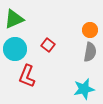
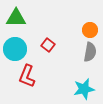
green triangle: moved 2 px right, 1 px up; rotated 25 degrees clockwise
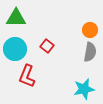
red square: moved 1 px left, 1 px down
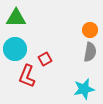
red square: moved 2 px left, 13 px down; rotated 24 degrees clockwise
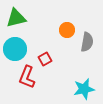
green triangle: rotated 15 degrees counterclockwise
orange circle: moved 23 px left
gray semicircle: moved 3 px left, 10 px up
red L-shape: moved 1 px down
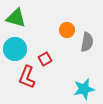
green triangle: rotated 30 degrees clockwise
